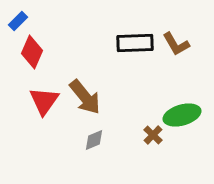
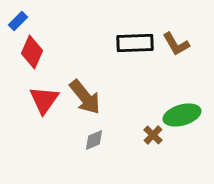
red triangle: moved 1 px up
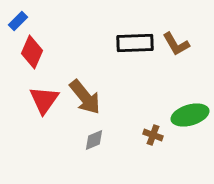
green ellipse: moved 8 px right
brown cross: rotated 24 degrees counterclockwise
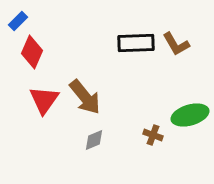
black rectangle: moved 1 px right
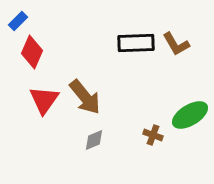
green ellipse: rotated 15 degrees counterclockwise
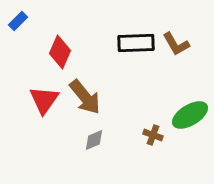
red diamond: moved 28 px right
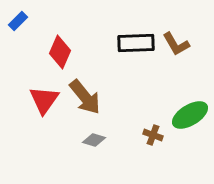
gray diamond: rotated 40 degrees clockwise
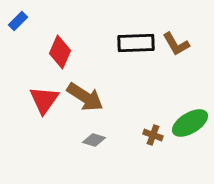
brown arrow: rotated 18 degrees counterclockwise
green ellipse: moved 8 px down
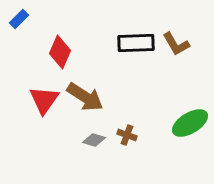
blue rectangle: moved 1 px right, 2 px up
brown cross: moved 26 px left
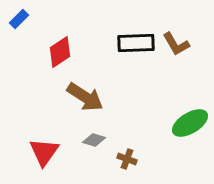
red diamond: rotated 32 degrees clockwise
red triangle: moved 52 px down
brown cross: moved 24 px down
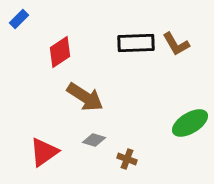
red triangle: rotated 20 degrees clockwise
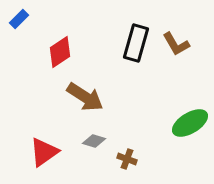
black rectangle: rotated 72 degrees counterclockwise
gray diamond: moved 1 px down
